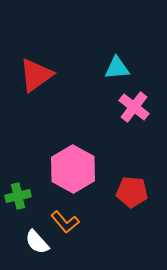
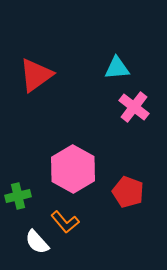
red pentagon: moved 4 px left; rotated 16 degrees clockwise
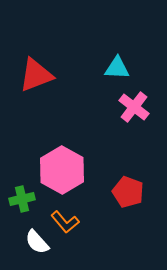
cyan triangle: rotated 8 degrees clockwise
red triangle: rotated 15 degrees clockwise
pink hexagon: moved 11 px left, 1 px down
green cross: moved 4 px right, 3 px down
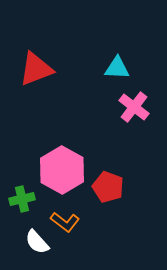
red triangle: moved 6 px up
red pentagon: moved 20 px left, 5 px up
orange L-shape: rotated 12 degrees counterclockwise
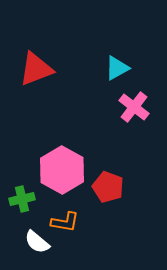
cyan triangle: rotated 32 degrees counterclockwise
orange L-shape: rotated 28 degrees counterclockwise
white semicircle: rotated 8 degrees counterclockwise
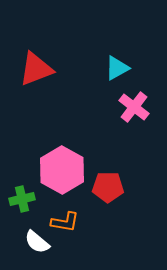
red pentagon: rotated 20 degrees counterclockwise
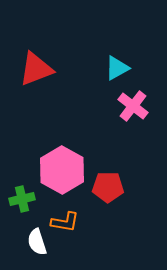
pink cross: moved 1 px left, 1 px up
white semicircle: rotated 32 degrees clockwise
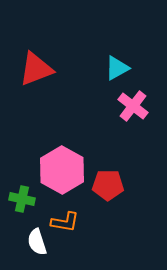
red pentagon: moved 2 px up
green cross: rotated 25 degrees clockwise
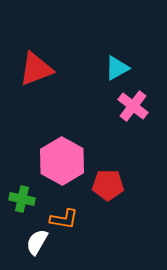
pink hexagon: moved 9 px up
orange L-shape: moved 1 px left, 3 px up
white semicircle: rotated 48 degrees clockwise
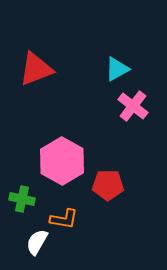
cyan triangle: moved 1 px down
